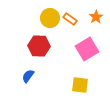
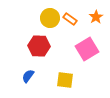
yellow square: moved 15 px left, 5 px up
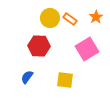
blue semicircle: moved 1 px left, 1 px down
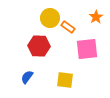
orange rectangle: moved 2 px left, 8 px down
pink square: rotated 25 degrees clockwise
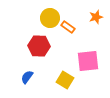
orange star: rotated 16 degrees clockwise
pink square: moved 1 px right, 12 px down
yellow square: rotated 24 degrees clockwise
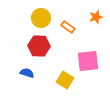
yellow circle: moved 9 px left
blue semicircle: moved 4 px up; rotated 72 degrees clockwise
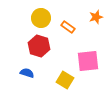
red hexagon: rotated 15 degrees clockwise
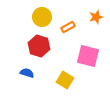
yellow circle: moved 1 px right, 1 px up
orange rectangle: rotated 64 degrees counterclockwise
pink square: moved 5 px up; rotated 20 degrees clockwise
